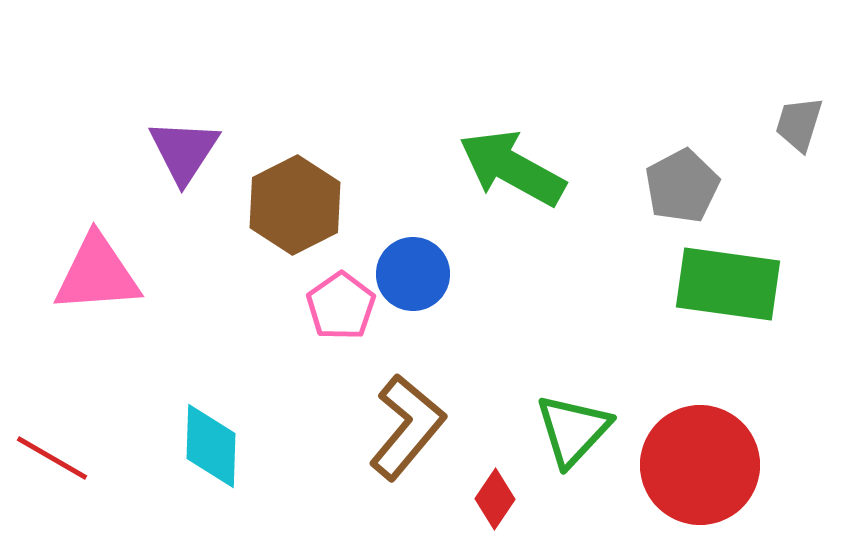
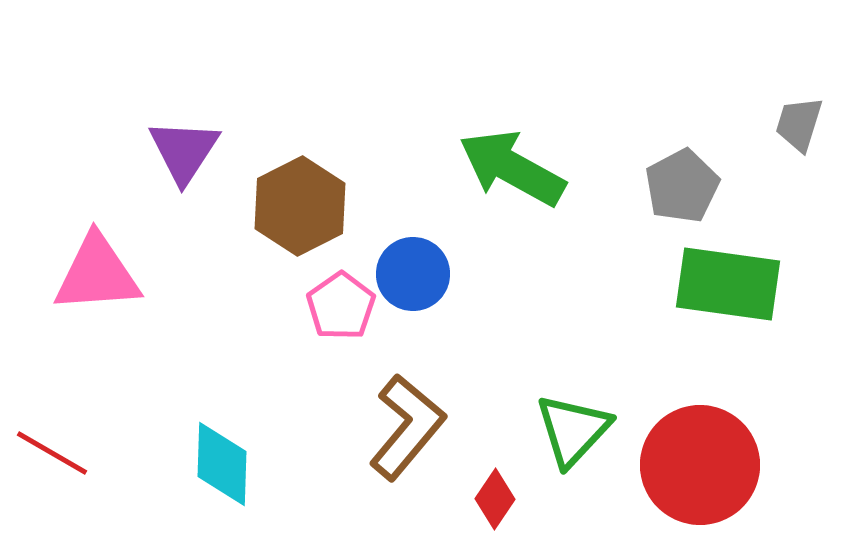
brown hexagon: moved 5 px right, 1 px down
cyan diamond: moved 11 px right, 18 px down
red line: moved 5 px up
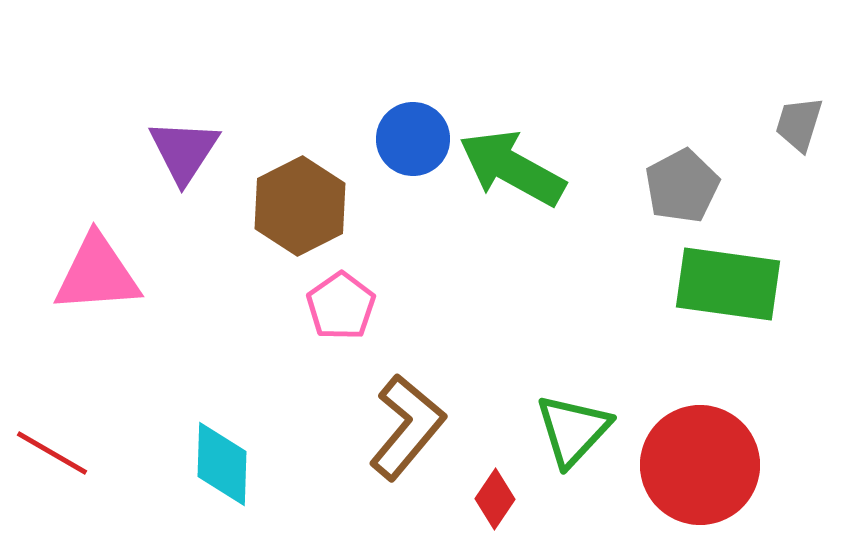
blue circle: moved 135 px up
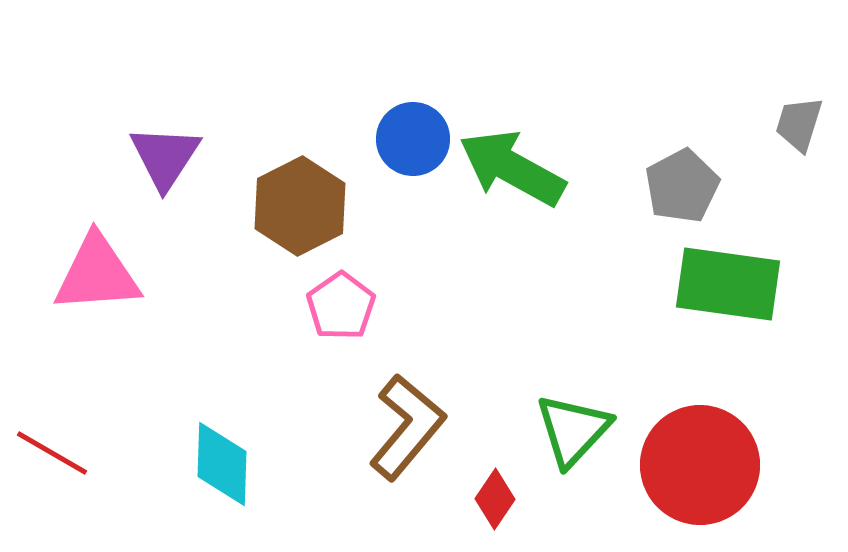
purple triangle: moved 19 px left, 6 px down
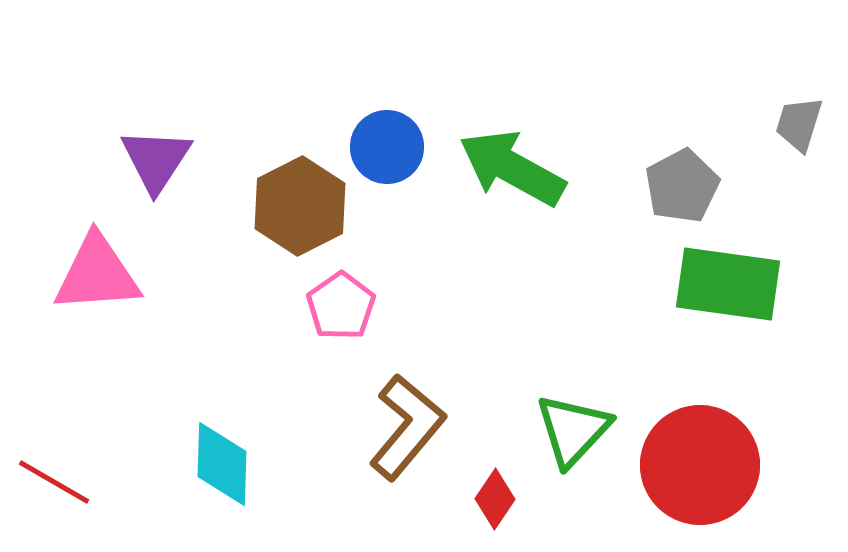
blue circle: moved 26 px left, 8 px down
purple triangle: moved 9 px left, 3 px down
red line: moved 2 px right, 29 px down
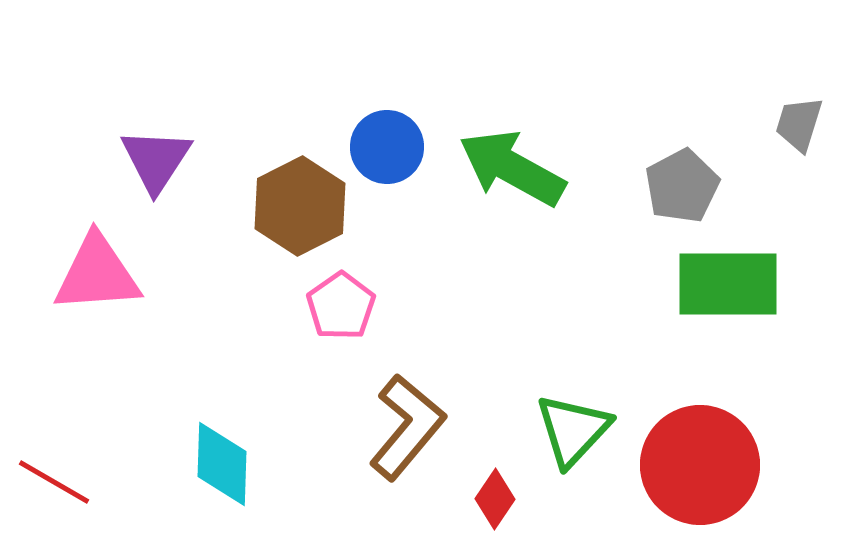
green rectangle: rotated 8 degrees counterclockwise
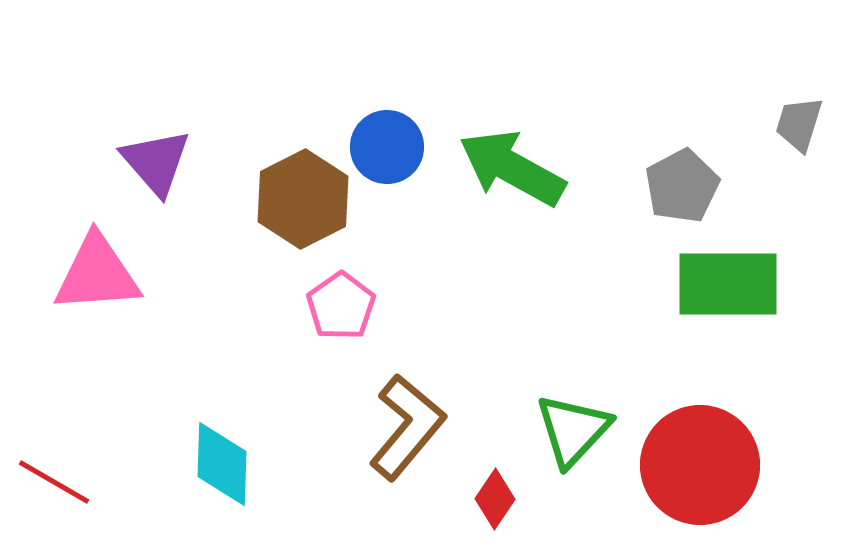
purple triangle: moved 2 px down; rotated 14 degrees counterclockwise
brown hexagon: moved 3 px right, 7 px up
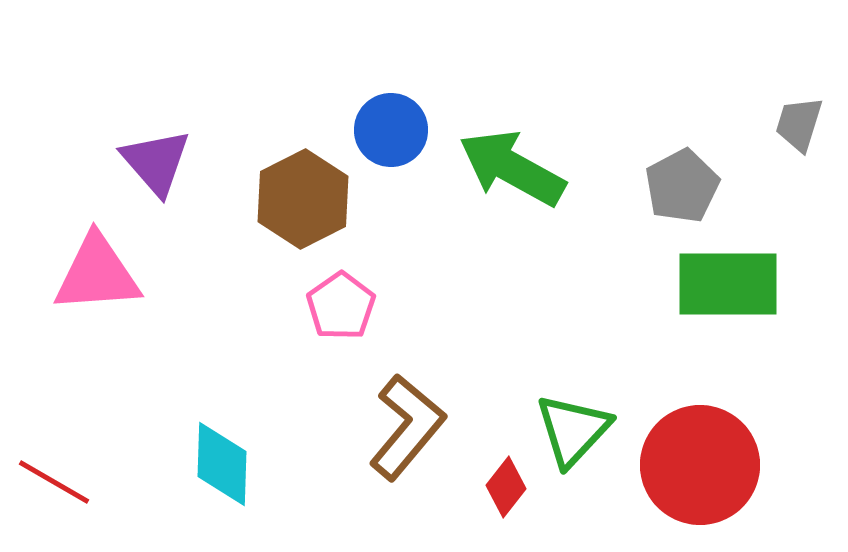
blue circle: moved 4 px right, 17 px up
red diamond: moved 11 px right, 12 px up; rotated 4 degrees clockwise
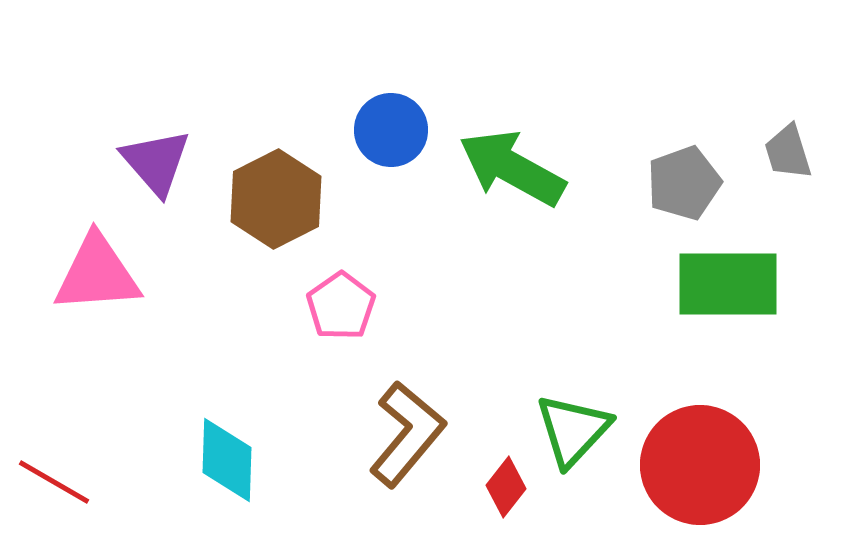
gray trapezoid: moved 11 px left, 28 px down; rotated 34 degrees counterclockwise
gray pentagon: moved 2 px right, 3 px up; rotated 8 degrees clockwise
brown hexagon: moved 27 px left
brown L-shape: moved 7 px down
cyan diamond: moved 5 px right, 4 px up
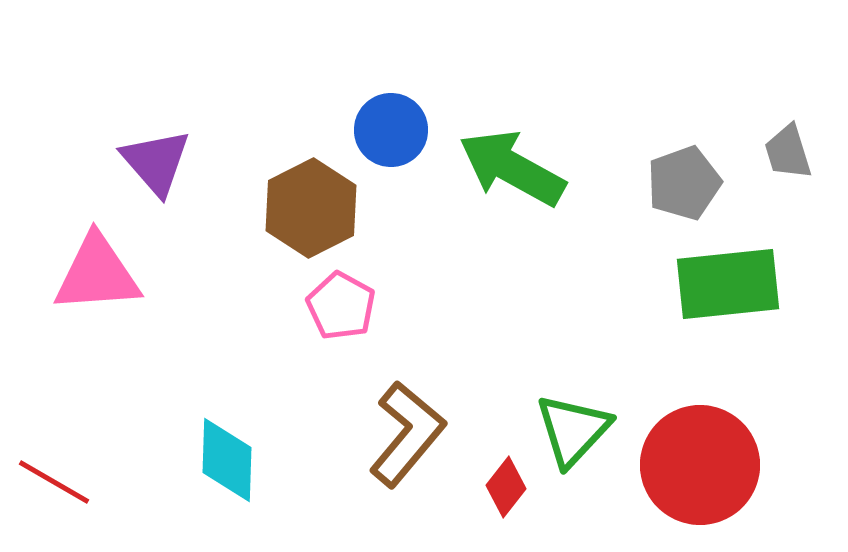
brown hexagon: moved 35 px right, 9 px down
green rectangle: rotated 6 degrees counterclockwise
pink pentagon: rotated 8 degrees counterclockwise
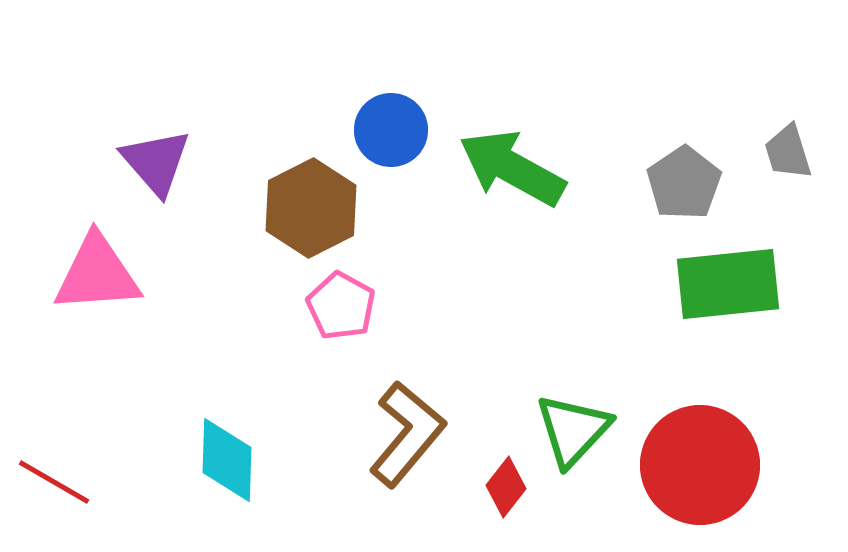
gray pentagon: rotated 14 degrees counterclockwise
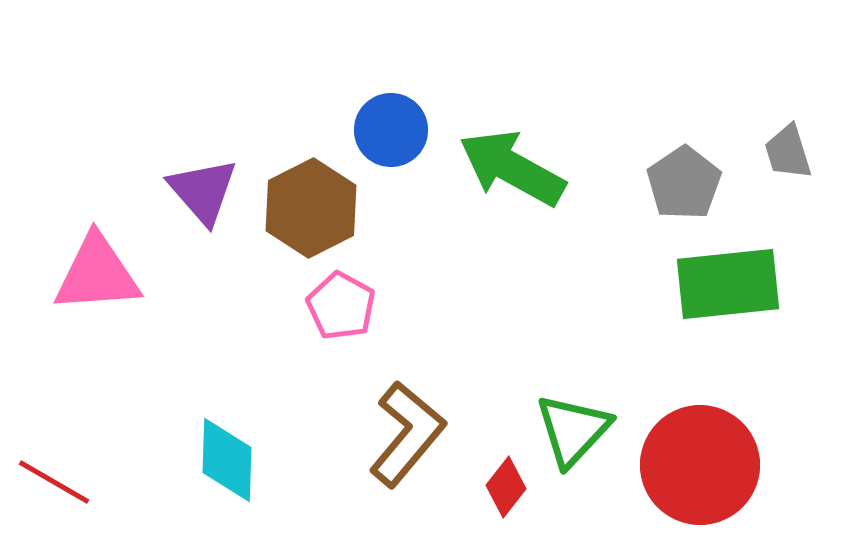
purple triangle: moved 47 px right, 29 px down
